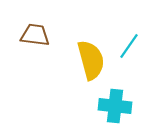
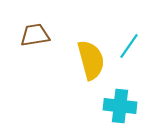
brown trapezoid: rotated 16 degrees counterclockwise
cyan cross: moved 5 px right
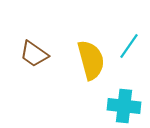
brown trapezoid: moved 1 px left, 19 px down; rotated 136 degrees counterclockwise
cyan cross: moved 4 px right
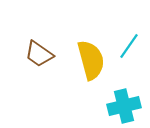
brown trapezoid: moved 5 px right
cyan cross: rotated 20 degrees counterclockwise
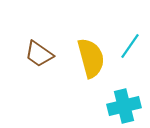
cyan line: moved 1 px right
yellow semicircle: moved 2 px up
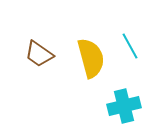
cyan line: rotated 64 degrees counterclockwise
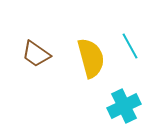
brown trapezoid: moved 3 px left
cyan cross: rotated 12 degrees counterclockwise
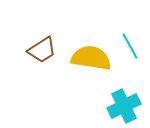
brown trapezoid: moved 6 px right, 4 px up; rotated 68 degrees counterclockwise
yellow semicircle: rotated 66 degrees counterclockwise
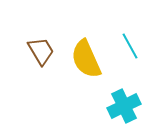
brown trapezoid: moved 1 px left, 1 px down; rotated 88 degrees counterclockwise
yellow semicircle: moved 5 px left, 1 px down; rotated 123 degrees counterclockwise
